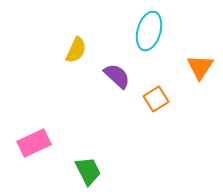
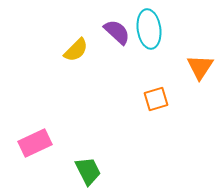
cyan ellipse: moved 2 px up; rotated 24 degrees counterclockwise
yellow semicircle: rotated 20 degrees clockwise
purple semicircle: moved 44 px up
orange square: rotated 15 degrees clockwise
pink rectangle: moved 1 px right
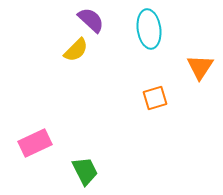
purple semicircle: moved 26 px left, 12 px up
orange square: moved 1 px left, 1 px up
green trapezoid: moved 3 px left
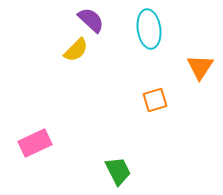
orange square: moved 2 px down
green trapezoid: moved 33 px right
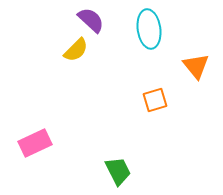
orange triangle: moved 4 px left, 1 px up; rotated 12 degrees counterclockwise
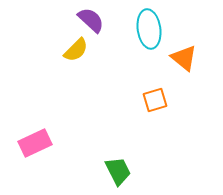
orange triangle: moved 12 px left, 8 px up; rotated 12 degrees counterclockwise
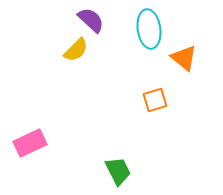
pink rectangle: moved 5 px left
